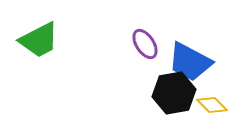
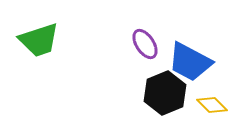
green trapezoid: rotated 9 degrees clockwise
black hexagon: moved 9 px left; rotated 12 degrees counterclockwise
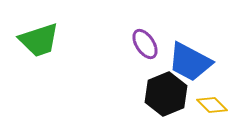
black hexagon: moved 1 px right, 1 px down
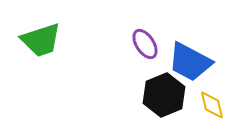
green trapezoid: moved 2 px right
black hexagon: moved 2 px left, 1 px down
yellow diamond: rotated 32 degrees clockwise
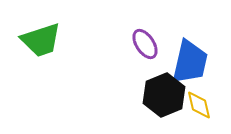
blue trapezoid: rotated 105 degrees counterclockwise
yellow diamond: moved 13 px left
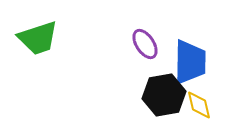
green trapezoid: moved 3 px left, 2 px up
blue trapezoid: rotated 12 degrees counterclockwise
black hexagon: rotated 12 degrees clockwise
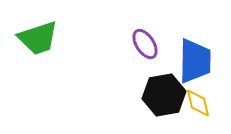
blue trapezoid: moved 5 px right, 1 px up
yellow diamond: moved 1 px left, 2 px up
